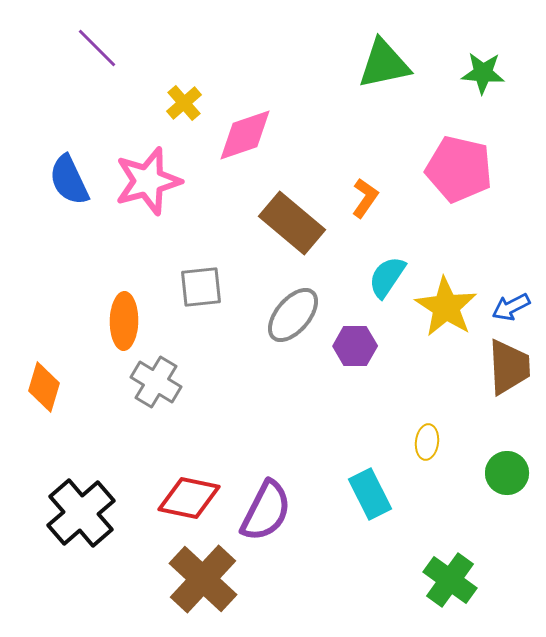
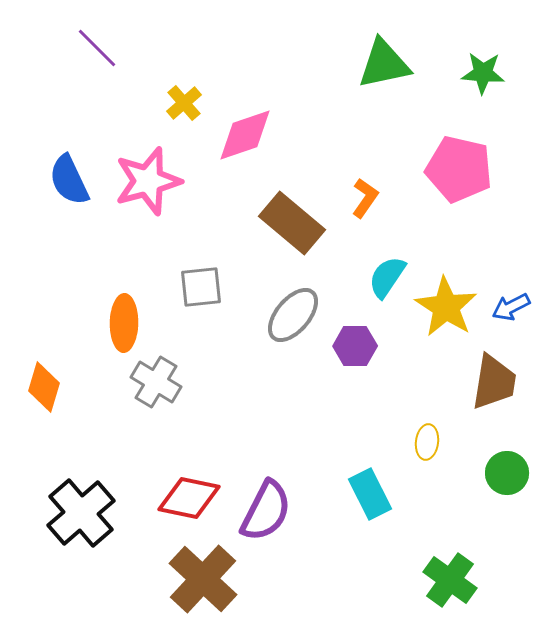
orange ellipse: moved 2 px down
brown trapezoid: moved 15 px left, 15 px down; rotated 12 degrees clockwise
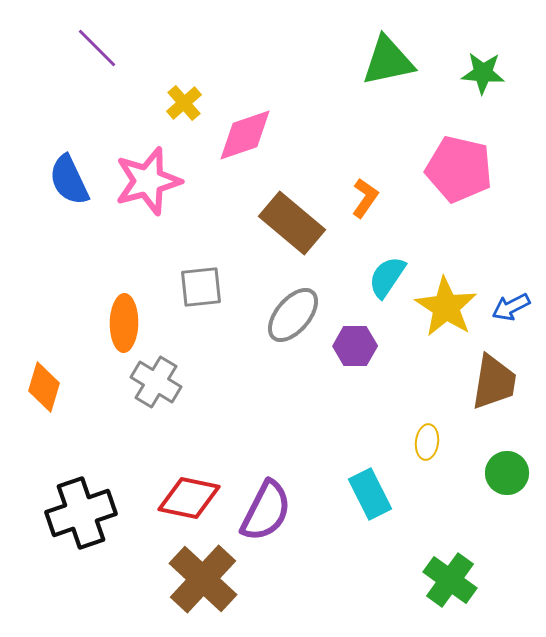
green triangle: moved 4 px right, 3 px up
black cross: rotated 22 degrees clockwise
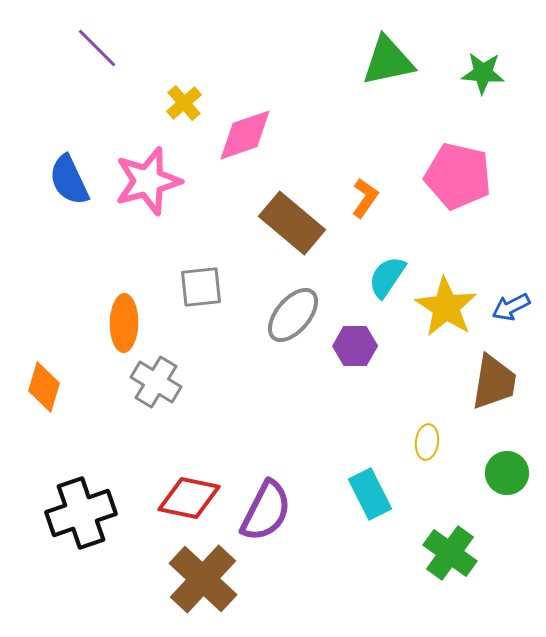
pink pentagon: moved 1 px left, 7 px down
green cross: moved 27 px up
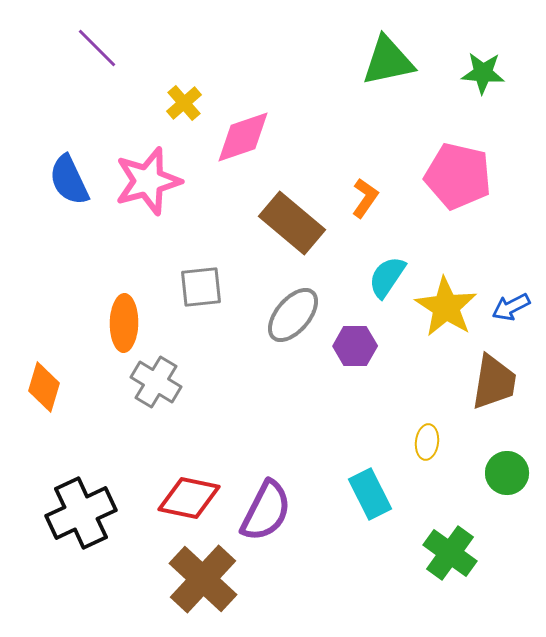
pink diamond: moved 2 px left, 2 px down
black cross: rotated 6 degrees counterclockwise
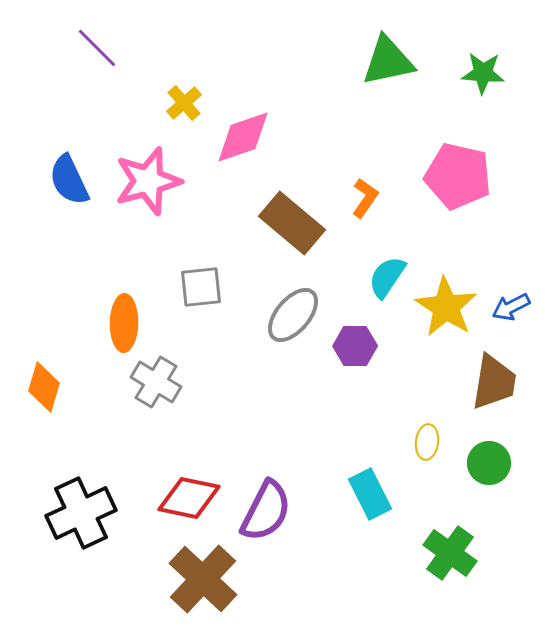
green circle: moved 18 px left, 10 px up
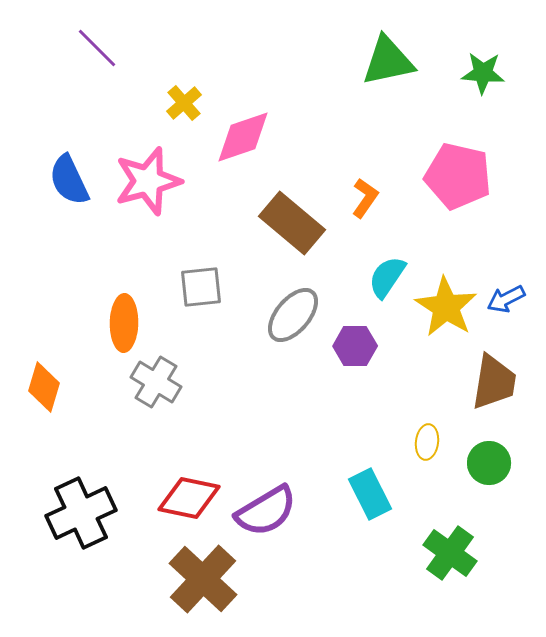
blue arrow: moved 5 px left, 8 px up
purple semicircle: rotated 32 degrees clockwise
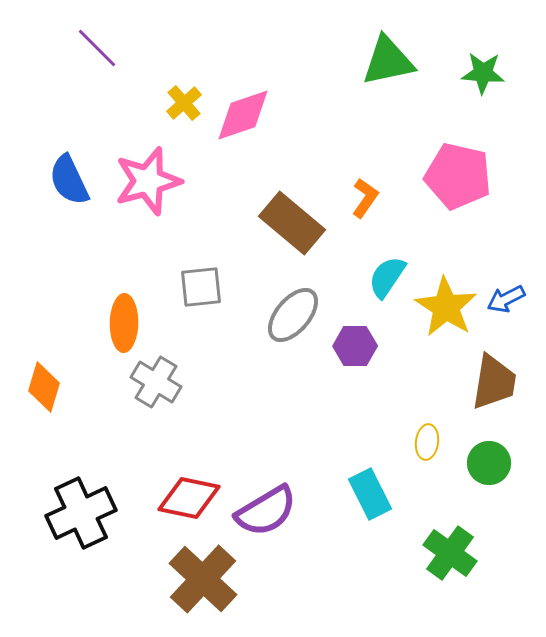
pink diamond: moved 22 px up
